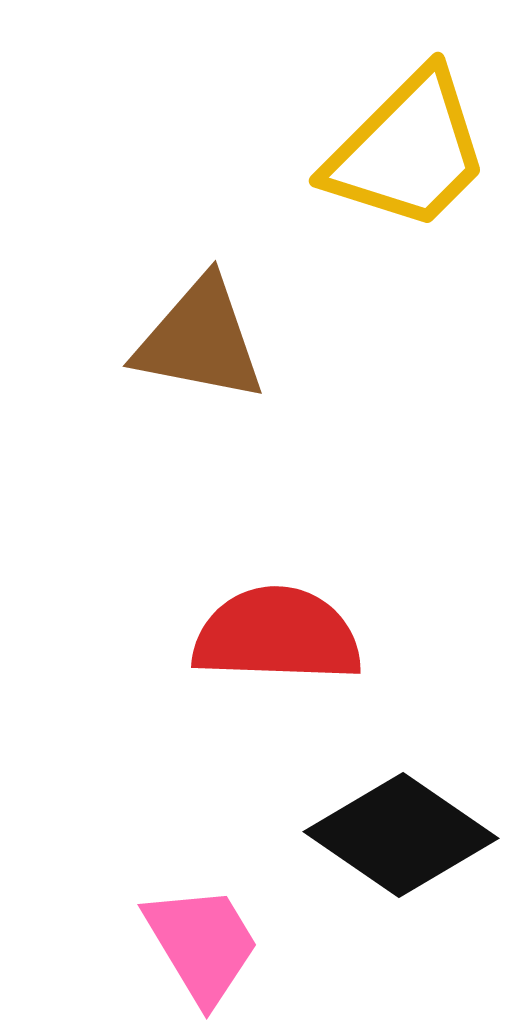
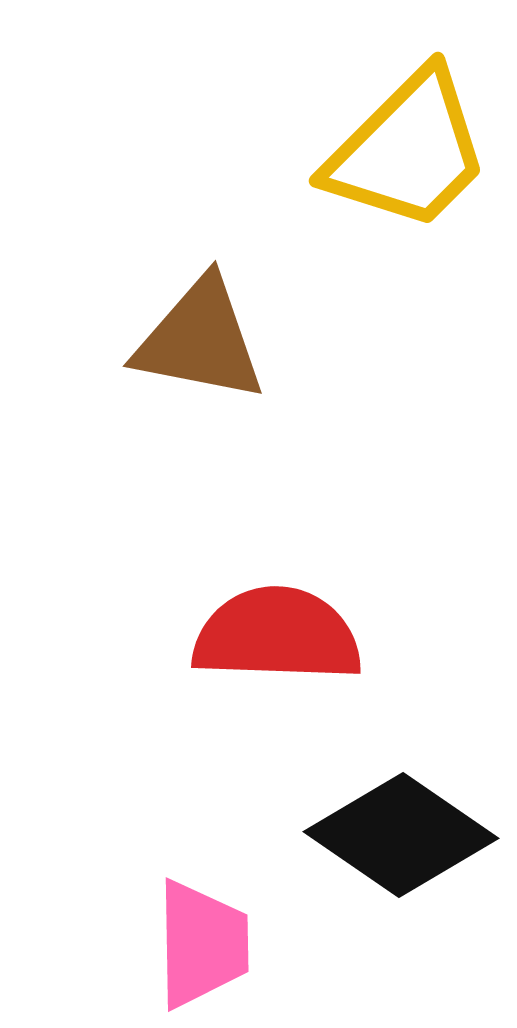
pink trapezoid: rotated 30 degrees clockwise
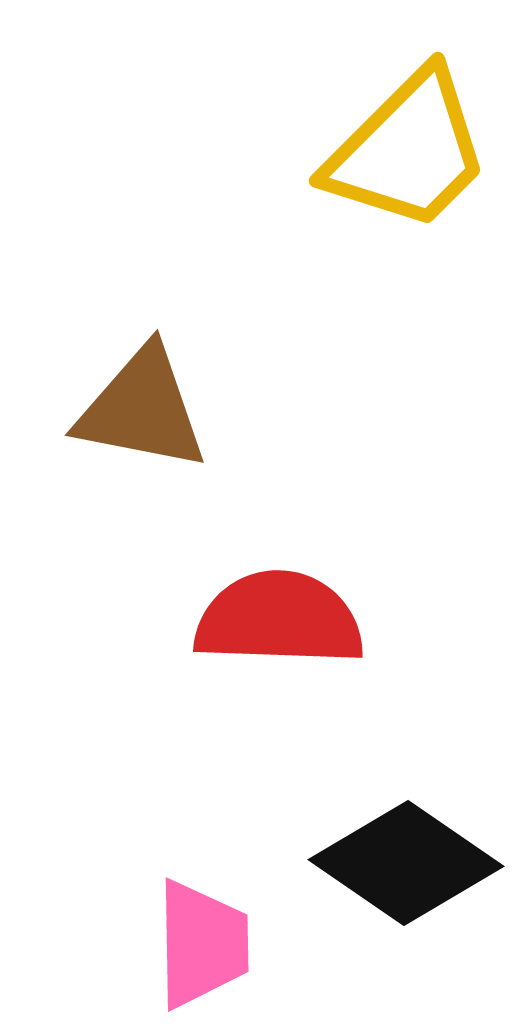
brown triangle: moved 58 px left, 69 px down
red semicircle: moved 2 px right, 16 px up
black diamond: moved 5 px right, 28 px down
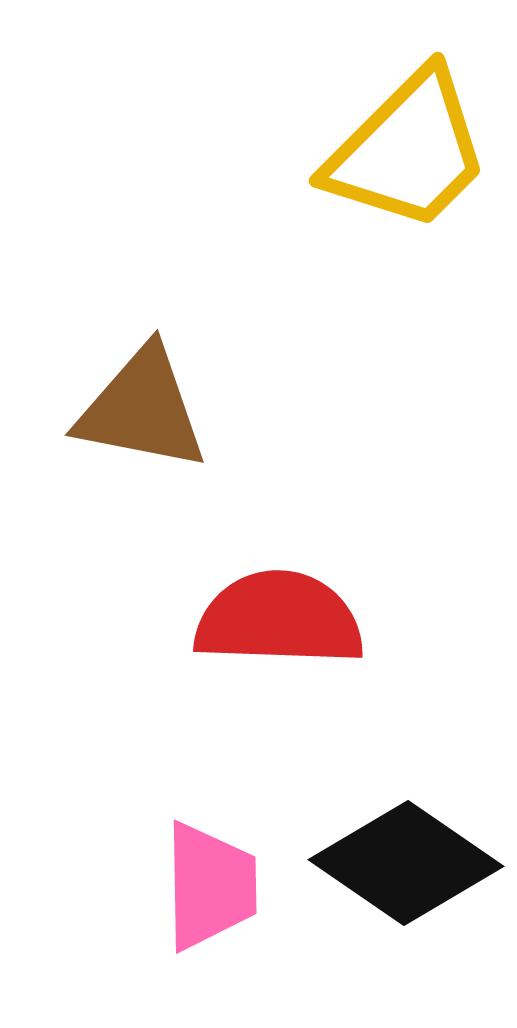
pink trapezoid: moved 8 px right, 58 px up
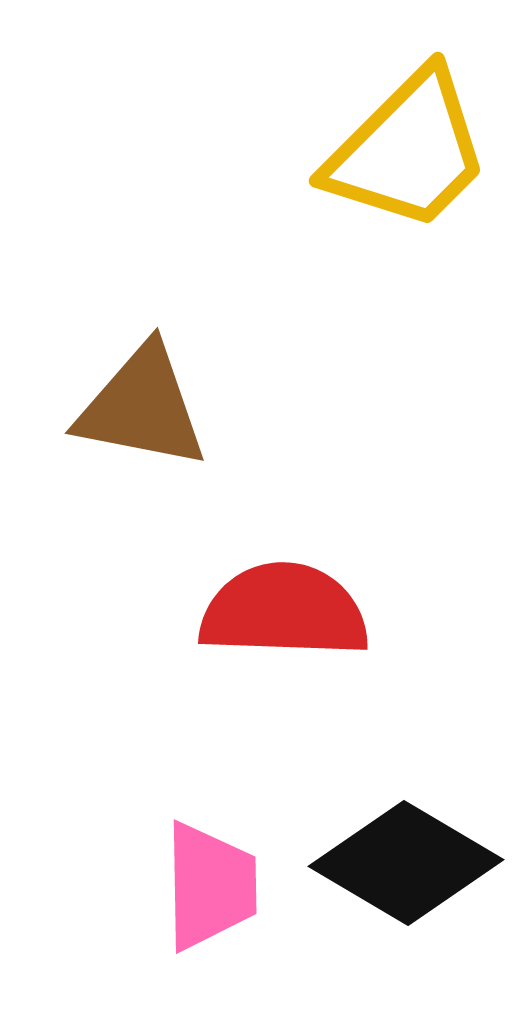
brown triangle: moved 2 px up
red semicircle: moved 5 px right, 8 px up
black diamond: rotated 4 degrees counterclockwise
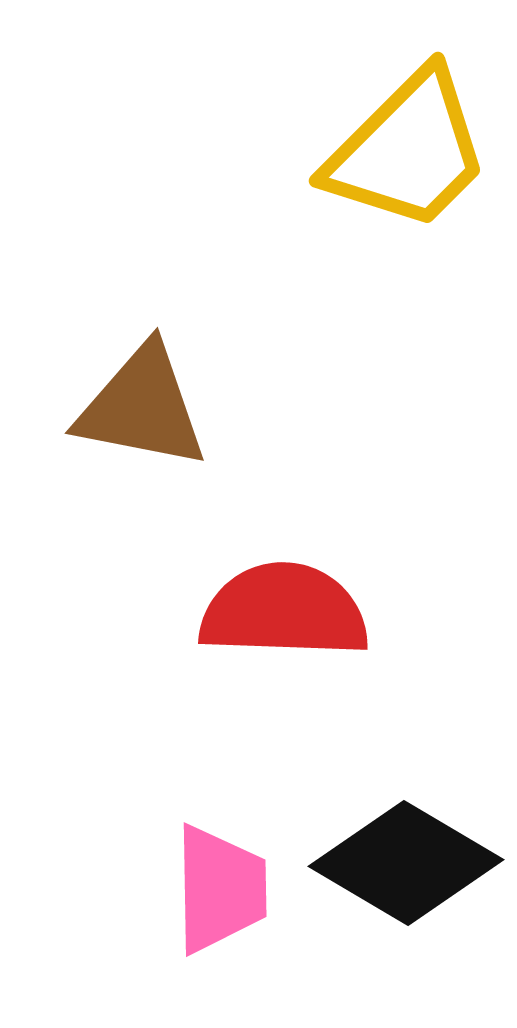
pink trapezoid: moved 10 px right, 3 px down
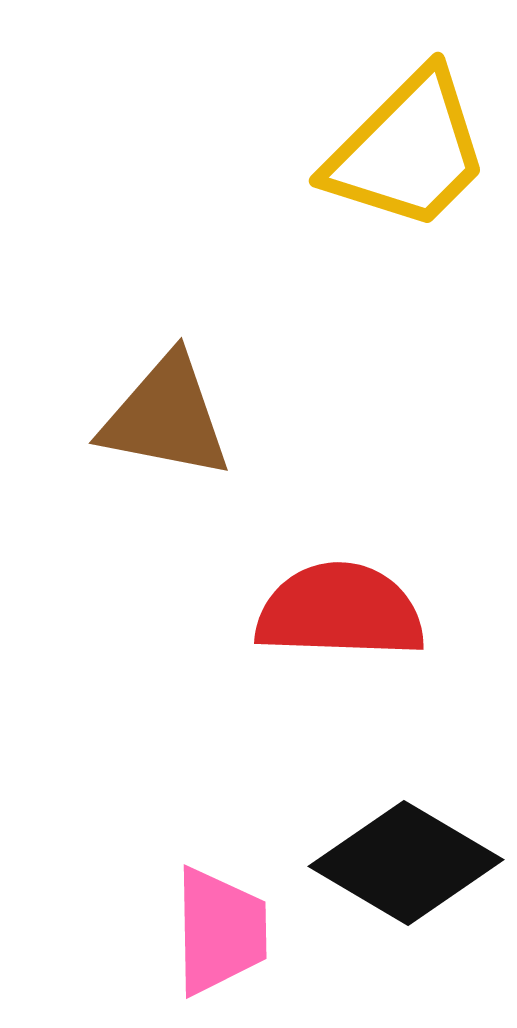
brown triangle: moved 24 px right, 10 px down
red semicircle: moved 56 px right
pink trapezoid: moved 42 px down
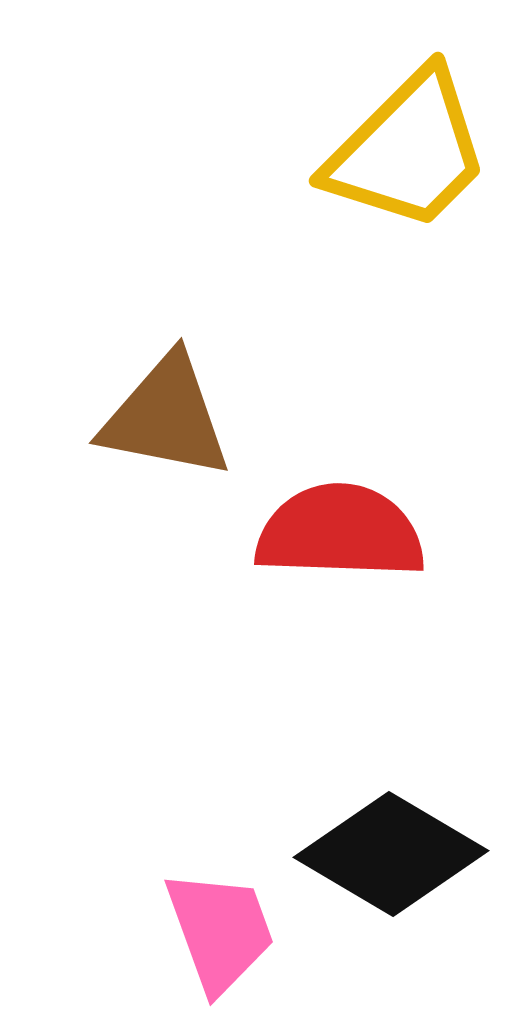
red semicircle: moved 79 px up
black diamond: moved 15 px left, 9 px up
pink trapezoid: rotated 19 degrees counterclockwise
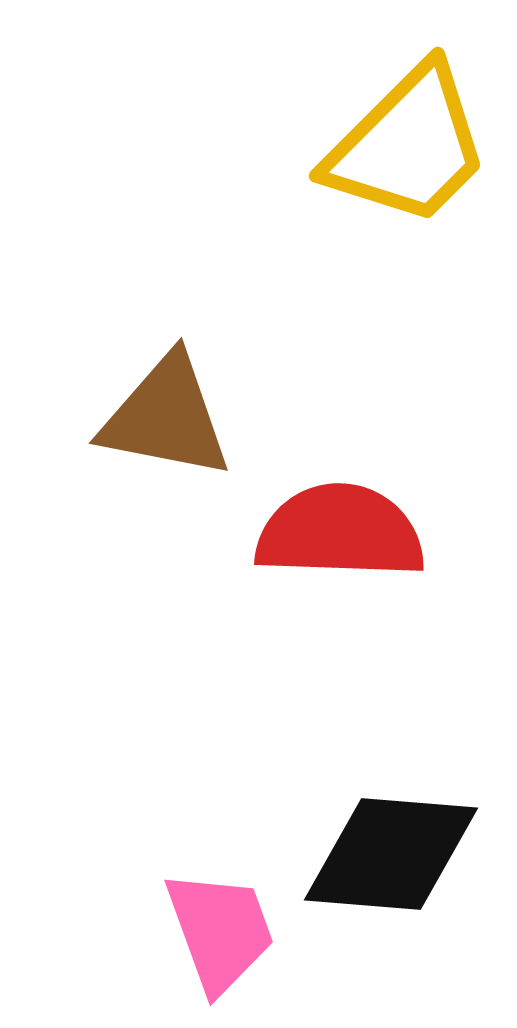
yellow trapezoid: moved 5 px up
black diamond: rotated 26 degrees counterclockwise
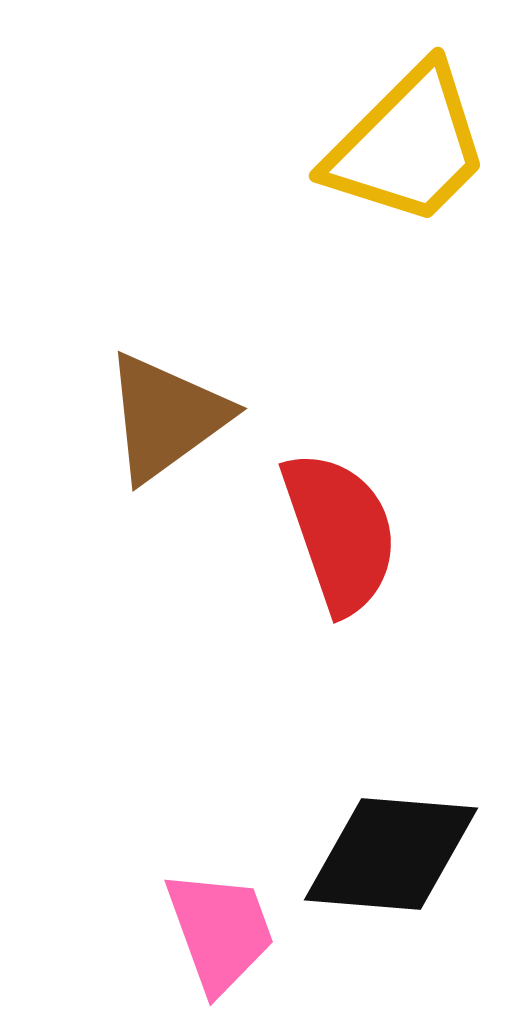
brown triangle: rotated 47 degrees counterclockwise
red semicircle: rotated 69 degrees clockwise
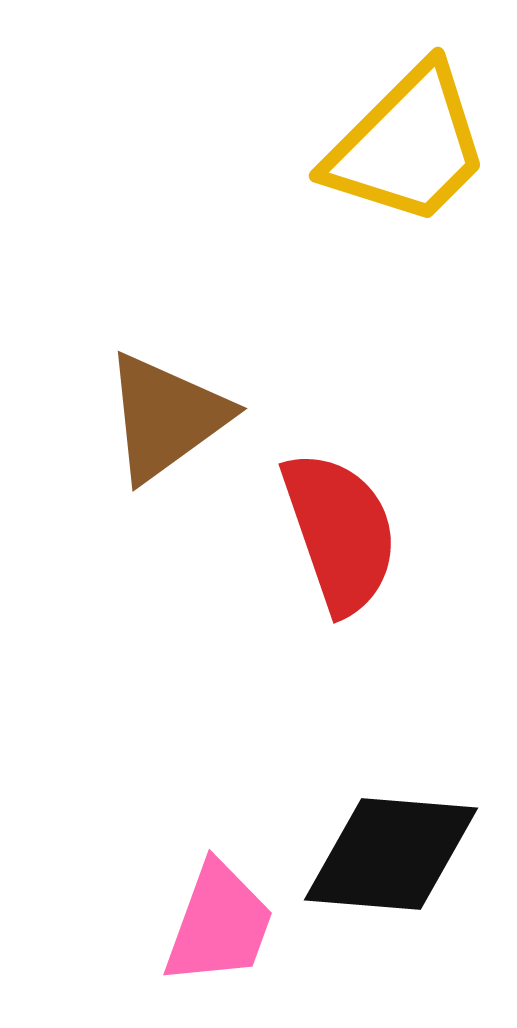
pink trapezoid: moved 1 px left, 7 px up; rotated 40 degrees clockwise
